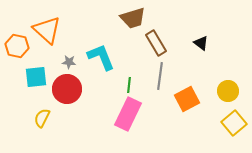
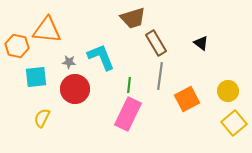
orange triangle: rotated 36 degrees counterclockwise
red circle: moved 8 px right
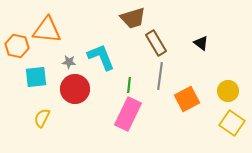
yellow square: moved 2 px left; rotated 15 degrees counterclockwise
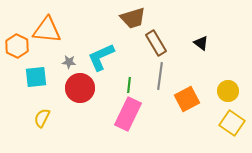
orange hexagon: rotated 15 degrees clockwise
cyan L-shape: rotated 92 degrees counterclockwise
red circle: moved 5 px right, 1 px up
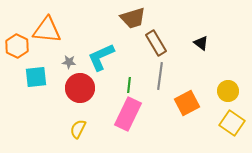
orange square: moved 4 px down
yellow semicircle: moved 36 px right, 11 px down
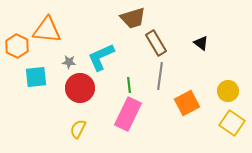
green line: rotated 14 degrees counterclockwise
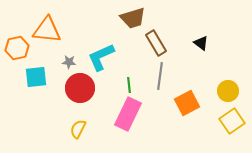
orange hexagon: moved 2 px down; rotated 20 degrees clockwise
yellow square: moved 2 px up; rotated 20 degrees clockwise
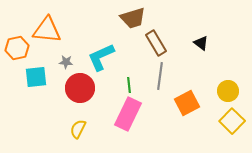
gray star: moved 3 px left
yellow square: rotated 10 degrees counterclockwise
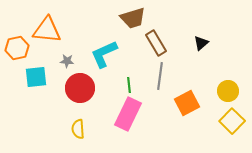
black triangle: rotated 42 degrees clockwise
cyan L-shape: moved 3 px right, 3 px up
gray star: moved 1 px right, 1 px up
yellow semicircle: rotated 30 degrees counterclockwise
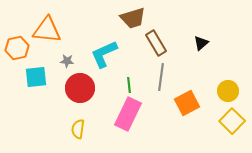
gray line: moved 1 px right, 1 px down
yellow semicircle: rotated 12 degrees clockwise
